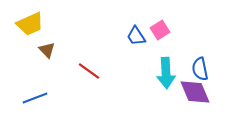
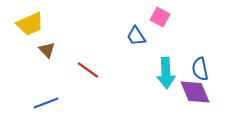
pink square: moved 13 px up; rotated 30 degrees counterclockwise
red line: moved 1 px left, 1 px up
blue line: moved 11 px right, 5 px down
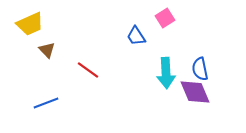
pink square: moved 5 px right, 1 px down; rotated 30 degrees clockwise
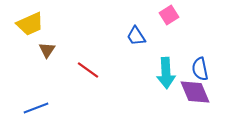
pink square: moved 4 px right, 3 px up
brown triangle: rotated 18 degrees clockwise
blue line: moved 10 px left, 5 px down
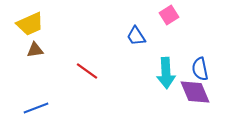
brown triangle: moved 12 px left; rotated 48 degrees clockwise
red line: moved 1 px left, 1 px down
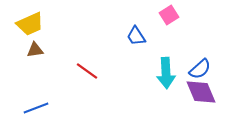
blue semicircle: rotated 120 degrees counterclockwise
purple diamond: moved 6 px right
